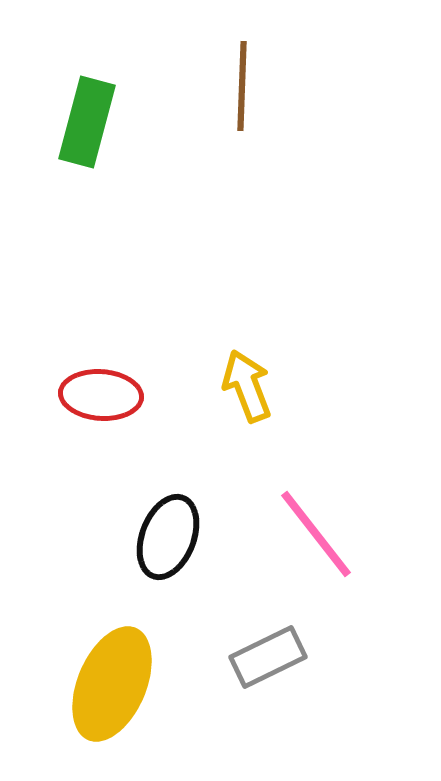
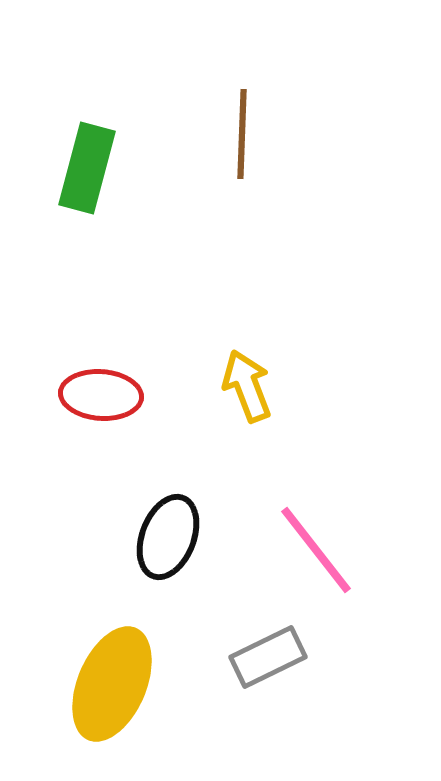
brown line: moved 48 px down
green rectangle: moved 46 px down
pink line: moved 16 px down
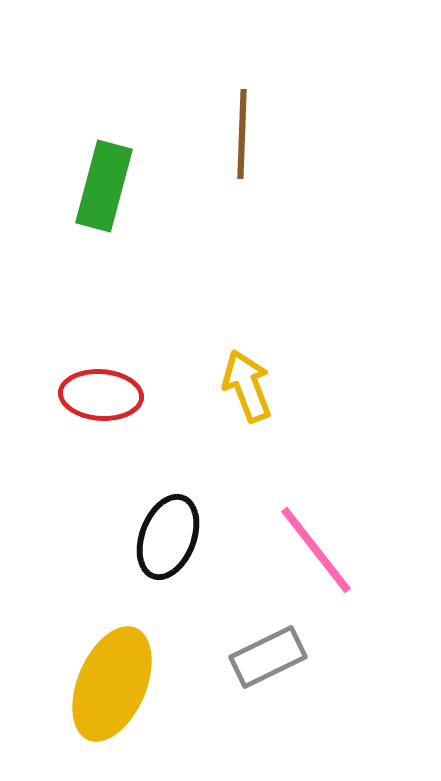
green rectangle: moved 17 px right, 18 px down
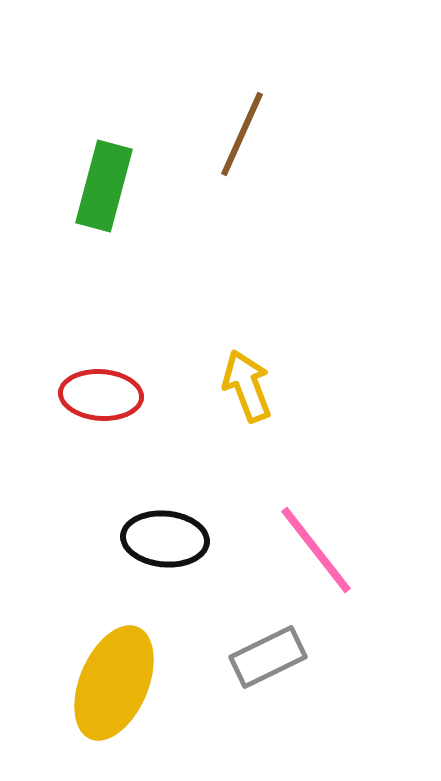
brown line: rotated 22 degrees clockwise
black ellipse: moved 3 px left, 2 px down; rotated 74 degrees clockwise
yellow ellipse: moved 2 px right, 1 px up
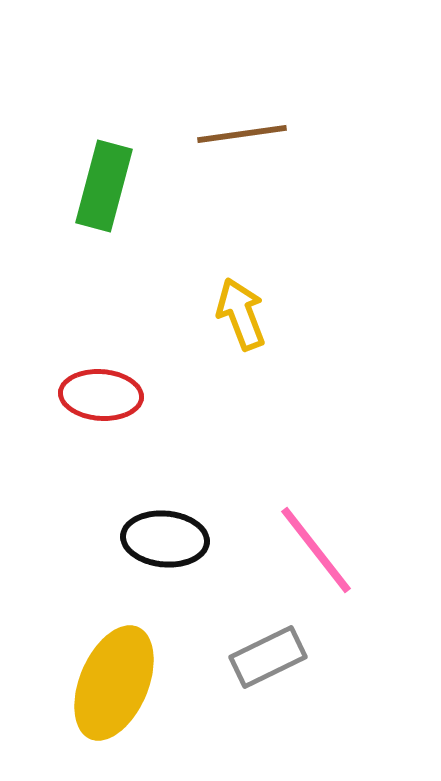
brown line: rotated 58 degrees clockwise
yellow arrow: moved 6 px left, 72 px up
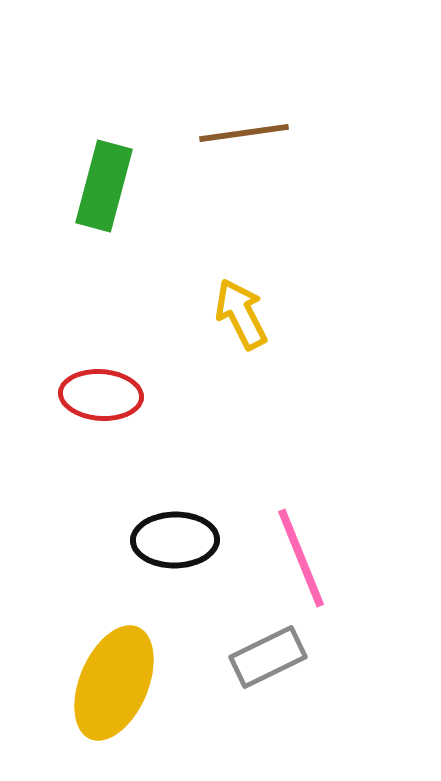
brown line: moved 2 px right, 1 px up
yellow arrow: rotated 6 degrees counterclockwise
black ellipse: moved 10 px right, 1 px down; rotated 6 degrees counterclockwise
pink line: moved 15 px left, 8 px down; rotated 16 degrees clockwise
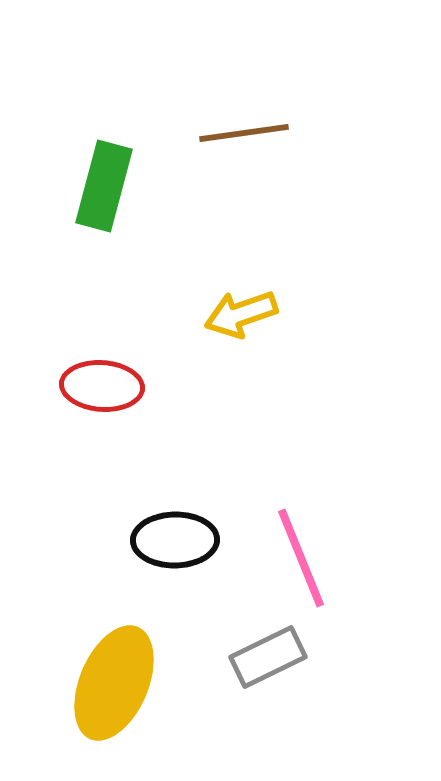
yellow arrow: rotated 82 degrees counterclockwise
red ellipse: moved 1 px right, 9 px up
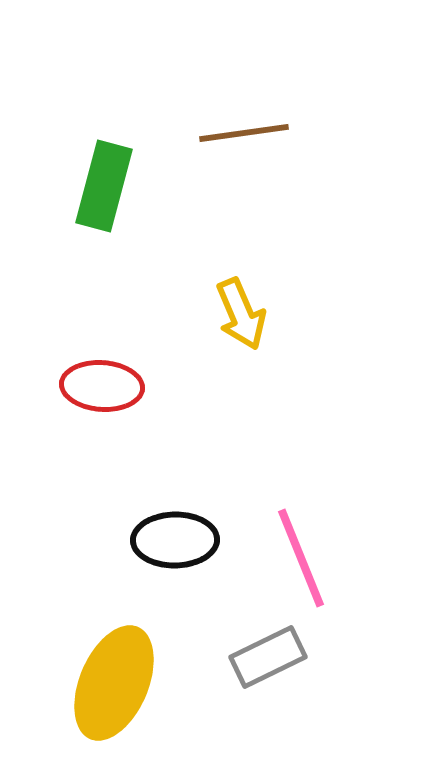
yellow arrow: rotated 94 degrees counterclockwise
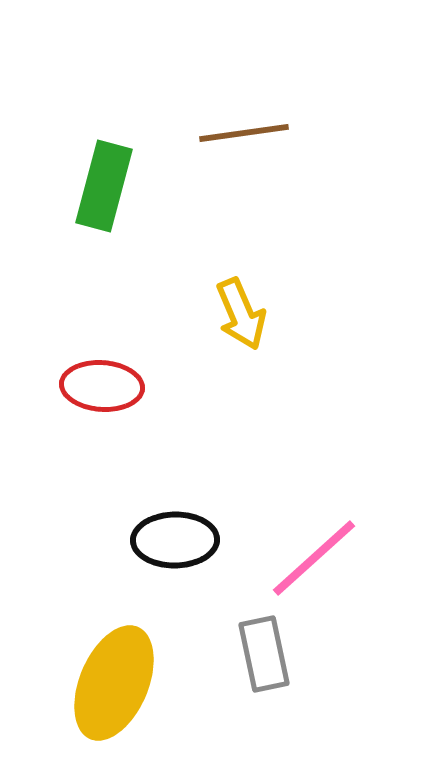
pink line: moved 13 px right; rotated 70 degrees clockwise
gray rectangle: moved 4 px left, 3 px up; rotated 76 degrees counterclockwise
